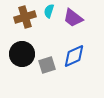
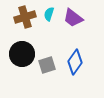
cyan semicircle: moved 3 px down
blue diamond: moved 1 px right, 6 px down; rotated 30 degrees counterclockwise
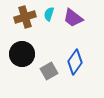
gray square: moved 2 px right, 6 px down; rotated 12 degrees counterclockwise
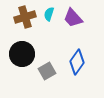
purple trapezoid: rotated 10 degrees clockwise
blue diamond: moved 2 px right
gray square: moved 2 px left
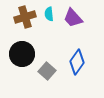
cyan semicircle: rotated 24 degrees counterclockwise
gray square: rotated 18 degrees counterclockwise
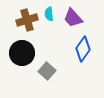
brown cross: moved 2 px right, 3 px down
black circle: moved 1 px up
blue diamond: moved 6 px right, 13 px up
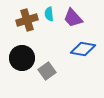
blue diamond: rotated 65 degrees clockwise
black circle: moved 5 px down
gray square: rotated 12 degrees clockwise
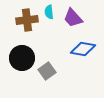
cyan semicircle: moved 2 px up
brown cross: rotated 10 degrees clockwise
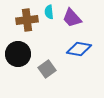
purple trapezoid: moved 1 px left
blue diamond: moved 4 px left
black circle: moved 4 px left, 4 px up
gray square: moved 2 px up
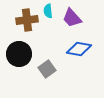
cyan semicircle: moved 1 px left, 1 px up
black circle: moved 1 px right
